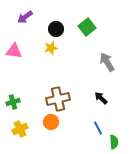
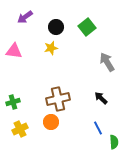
black circle: moved 2 px up
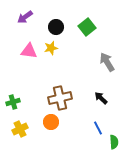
pink triangle: moved 15 px right
brown cross: moved 2 px right, 1 px up
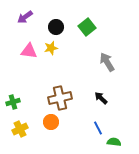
green semicircle: rotated 80 degrees counterclockwise
